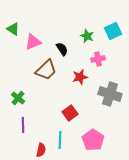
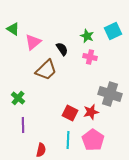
pink triangle: rotated 18 degrees counterclockwise
pink cross: moved 8 px left, 2 px up; rotated 24 degrees clockwise
red star: moved 11 px right, 35 px down
red square: rotated 28 degrees counterclockwise
cyan line: moved 8 px right
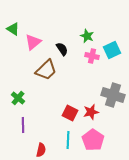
cyan square: moved 1 px left, 19 px down
pink cross: moved 2 px right, 1 px up
gray cross: moved 3 px right, 1 px down
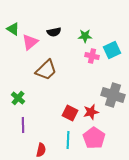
green star: moved 2 px left; rotated 24 degrees counterclockwise
pink triangle: moved 3 px left
black semicircle: moved 8 px left, 17 px up; rotated 112 degrees clockwise
pink pentagon: moved 1 px right, 2 px up
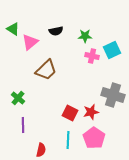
black semicircle: moved 2 px right, 1 px up
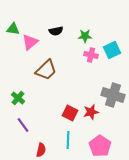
green triangle: rotated 24 degrees counterclockwise
pink cross: moved 1 px left, 1 px up
purple line: rotated 35 degrees counterclockwise
pink pentagon: moved 6 px right, 8 px down
